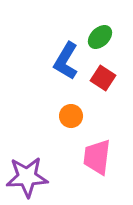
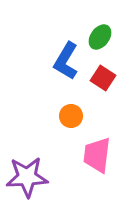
green ellipse: rotated 10 degrees counterclockwise
pink trapezoid: moved 2 px up
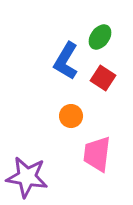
pink trapezoid: moved 1 px up
purple star: rotated 12 degrees clockwise
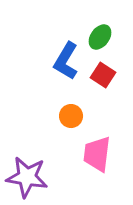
red square: moved 3 px up
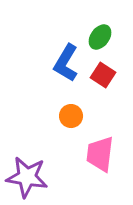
blue L-shape: moved 2 px down
pink trapezoid: moved 3 px right
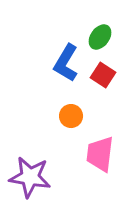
purple star: moved 3 px right
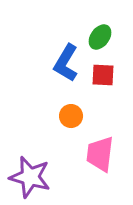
red square: rotated 30 degrees counterclockwise
purple star: rotated 6 degrees clockwise
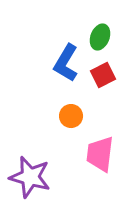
green ellipse: rotated 15 degrees counterclockwise
red square: rotated 30 degrees counterclockwise
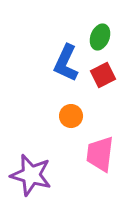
blue L-shape: rotated 6 degrees counterclockwise
purple star: moved 1 px right, 2 px up
